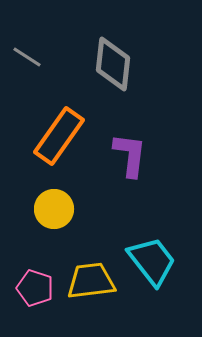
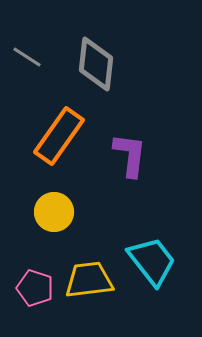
gray diamond: moved 17 px left
yellow circle: moved 3 px down
yellow trapezoid: moved 2 px left, 1 px up
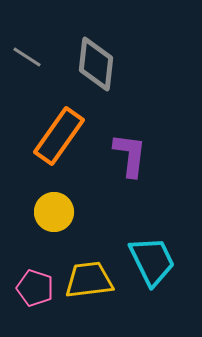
cyan trapezoid: rotated 12 degrees clockwise
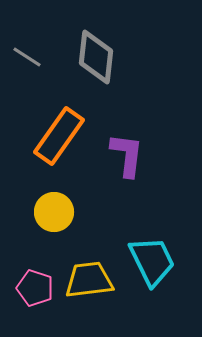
gray diamond: moved 7 px up
purple L-shape: moved 3 px left
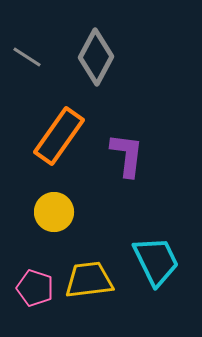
gray diamond: rotated 22 degrees clockwise
cyan trapezoid: moved 4 px right
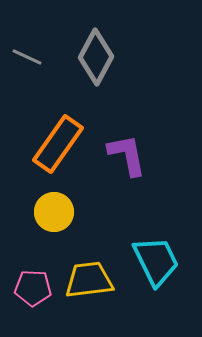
gray line: rotated 8 degrees counterclockwise
orange rectangle: moved 1 px left, 8 px down
purple L-shape: rotated 18 degrees counterclockwise
pink pentagon: moved 2 px left; rotated 15 degrees counterclockwise
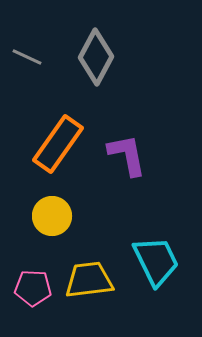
yellow circle: moved 2 px left, 4 px down
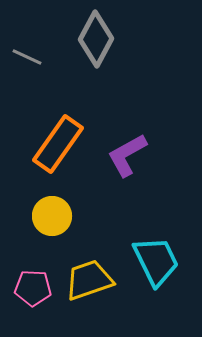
gray diamond: moved 18 px up
purple L-shape: rotated 108 degrees counterclockwise
yellow trapezoid: rotated 12 degrees counterclockwise
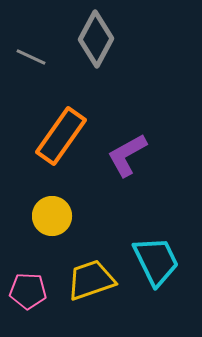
gray line: moved 4 px right
orange rectangle: moved 3 px right, 8 px up
yellow trapezoid: moved 2 px right
pink pentagon: moved 5 px left, 3 px down
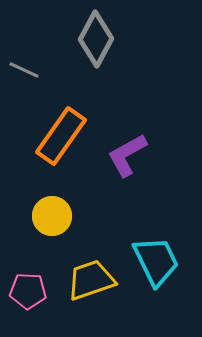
gray line: moved 7 px left, 13 px down
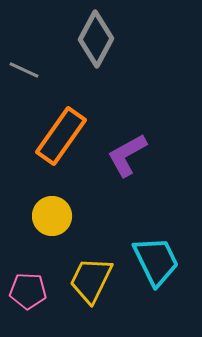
yellow trapezoid: rotated 45 degrees counterclockwise
